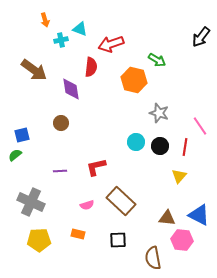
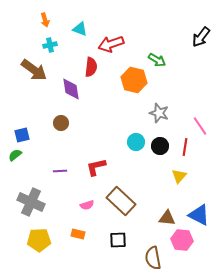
cyan cross: moved 11 px left, 5 px down
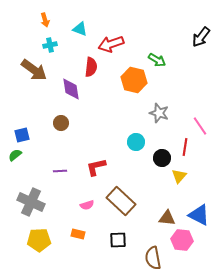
black circle: moved 2 px right, 12 px down
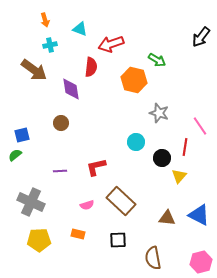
pink hexagon: moved 19 px right, 22 px down; rotated 20 degrees counterclockwise
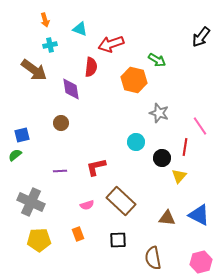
orange rectangle: rotated 56 degrees clockwise
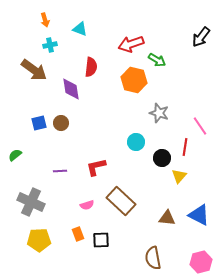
red arrow: moved 20 px right
blue square: moved 17 px right, 12 px up
black square: moved 17 px left
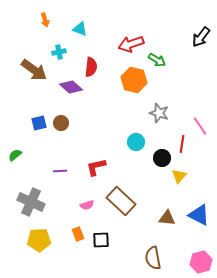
cyan cross: moved 9 px right, 7 px down
purple diamond: moved 2 px up; rotated 40 degrees counterclockwise
red line: moved 3 px left, 3 px up
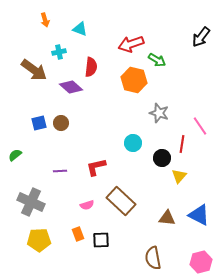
cyan circle: moved 3 px left, 1 px down
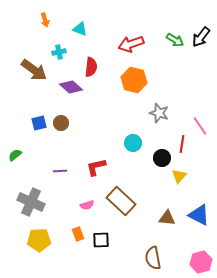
green arrow: moved 18 px right, 20 px up
